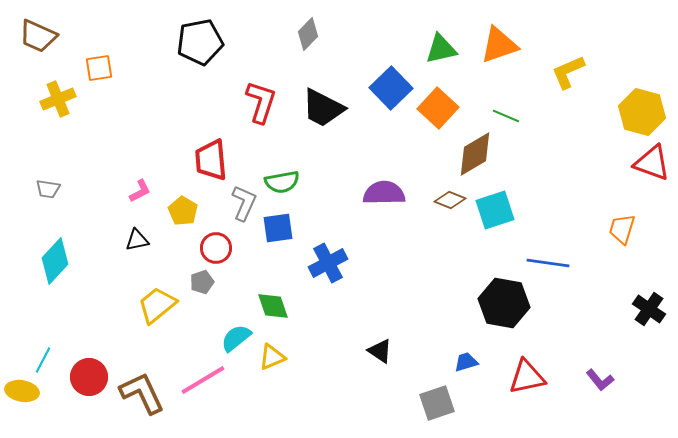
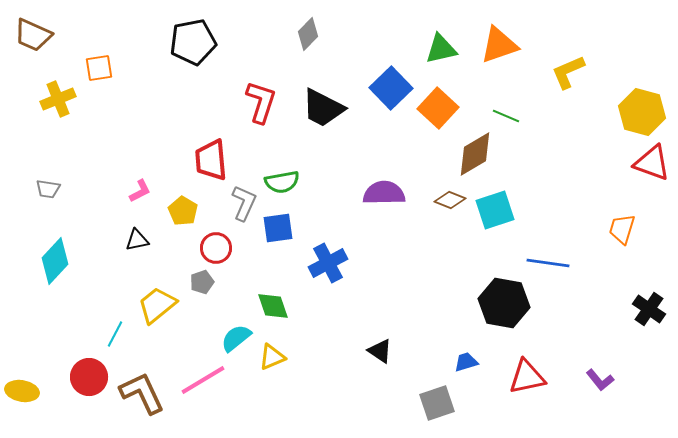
brown trapezoid at (38, 36): moved 5 px left, 1 px up
black pentagon at (200, 42): moved 7 px left
cyan line at (43, 360): moved 72 px right, 26 px up
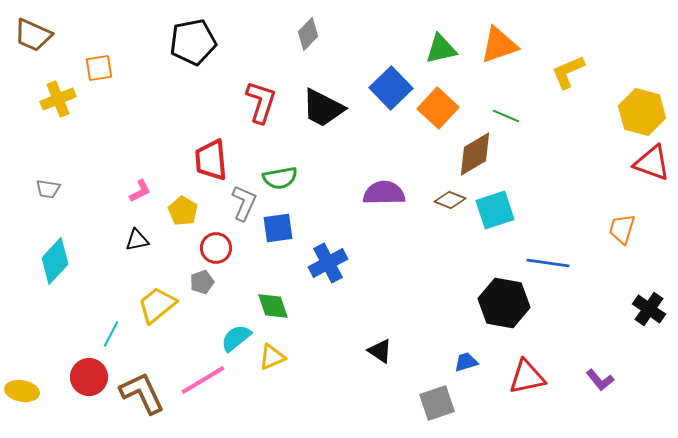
green semicircle at (282, 182): moved 2 px left, 4 px up
cyan line at (115, 334): moved 4 px left
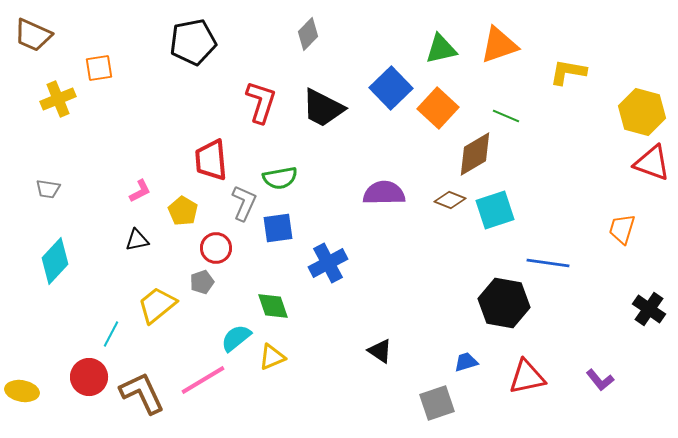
yellow L-shape at (568, 72): rotated 33 degrees clockwise
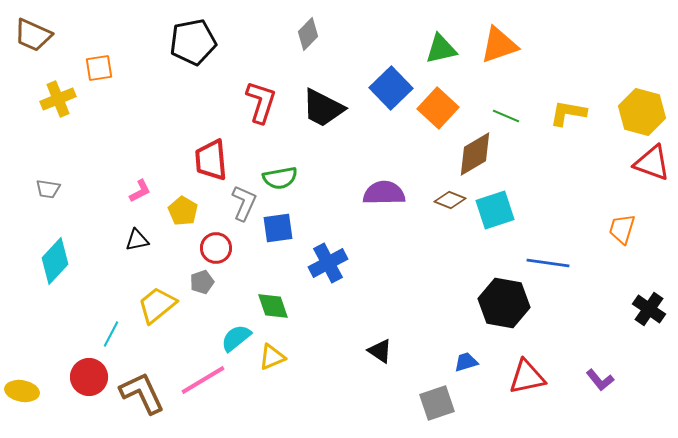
yellow L-shape at (568, 72): moved 41 px down
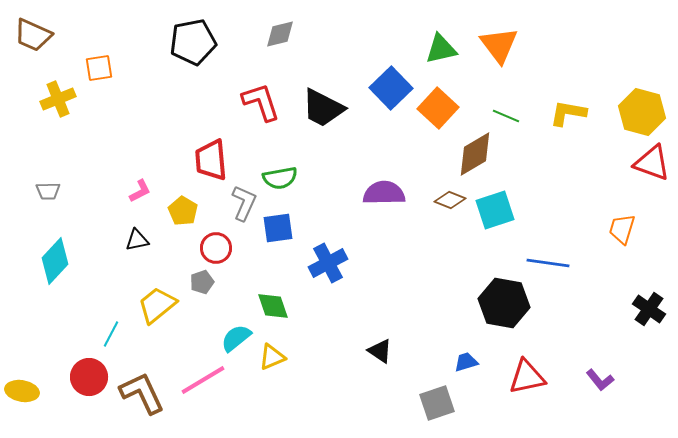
gray diamond at (308, 34): moved 28 px left; rotated 32 degrees clockwise
orange triangle at (499, 45): rotated 48 degrees counterclockwise
red L-shape at (261, 102): rotated 36 degrees counterclockwise
gray trapezoid at (48, 189): moved 2 px down; rotated 10 degrees counterclockwise
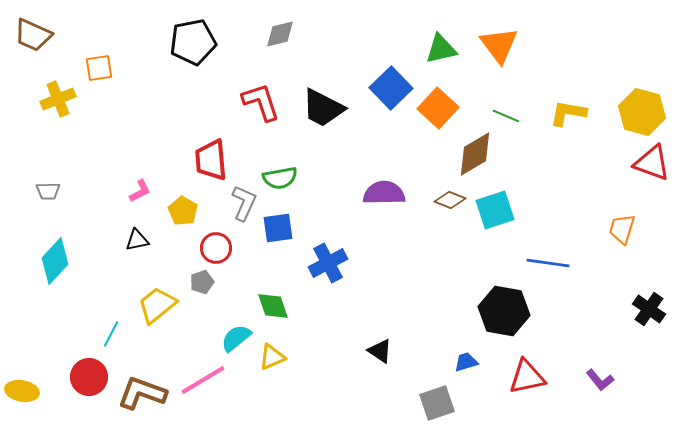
black hexagon at (504, 303): moved 8 px down
brown L-shape at (142, 393): rotated 45 degrees counterclockwise
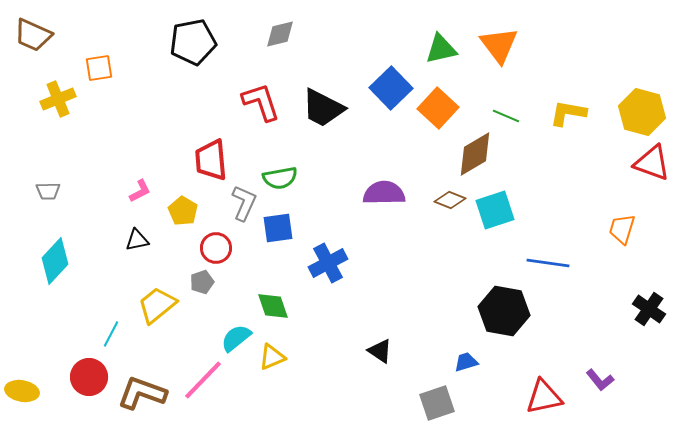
red triangle at (527, 377): moved 17 px right, 20 px down
pink line at (203, 380): rotated 15 degrees counterclockwise
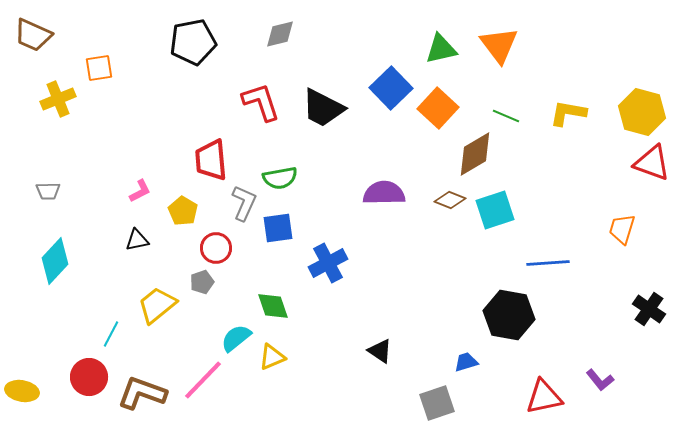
blue line at (548, 263): rotated 12 degrees counterclockwise
black hexagon at (504, 311): moved 5 px right, 4 px down
